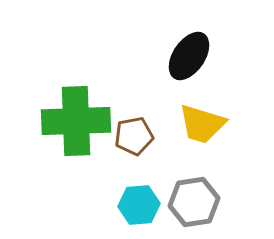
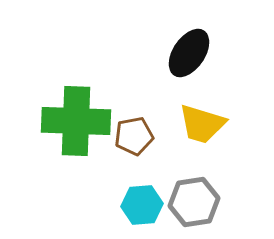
black ellipse: moved 3 px up
green cross: rotated 4 degrees clockwise
cyan hexagon: moved 3 px right
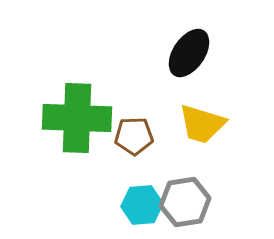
green cross: moved 1 px right, 3 px up
brown pentagon: rotated 9 degrees clockwise
gray hexagon: moved 9 px left
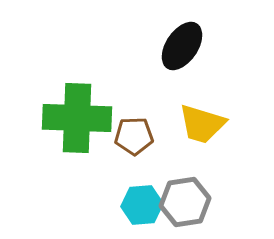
black ellipse: moved 7 px left, 7 px up
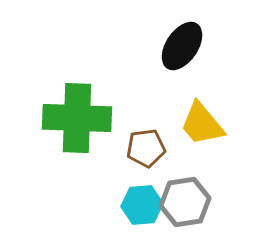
yellow trapezoid: rotated 33 degrees clockwise
brown pentagon: moved 12 px right, 12 px down; rotated 6 degrees counterclockwise
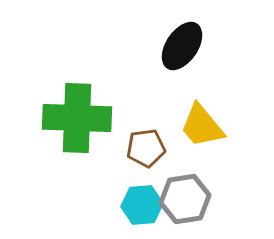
yellow trapezoid: moved 2 px down
gray hexagon: moved 3 px up
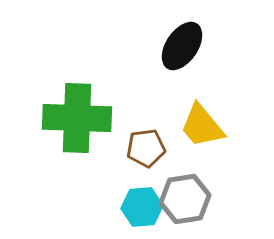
cyan hexagon: moved 2 px down
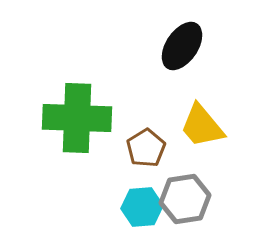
brown pentagon: rotated 24 degrees counterclockwise
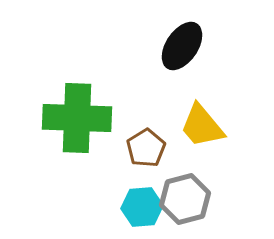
gray hexagon: rotated 6 degrees counterclockwise
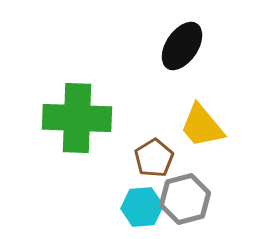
brown pentagon: moved 8 px right, 10 px down
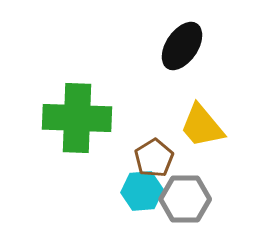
gray hexagon: rotated 15 degrees clockwise
cyan hexagon: moved 16 px up
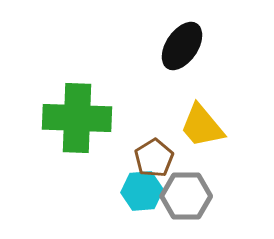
gray hexagon: moved 1 px right, 3 px up
